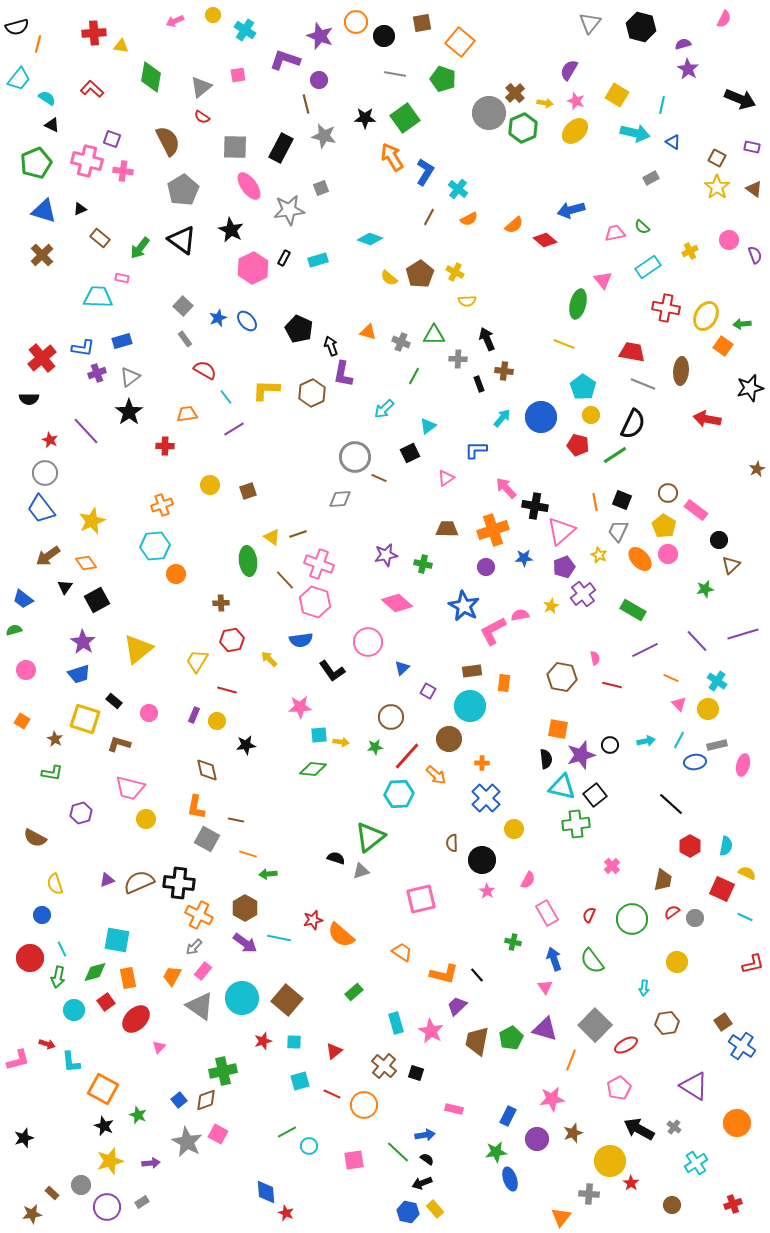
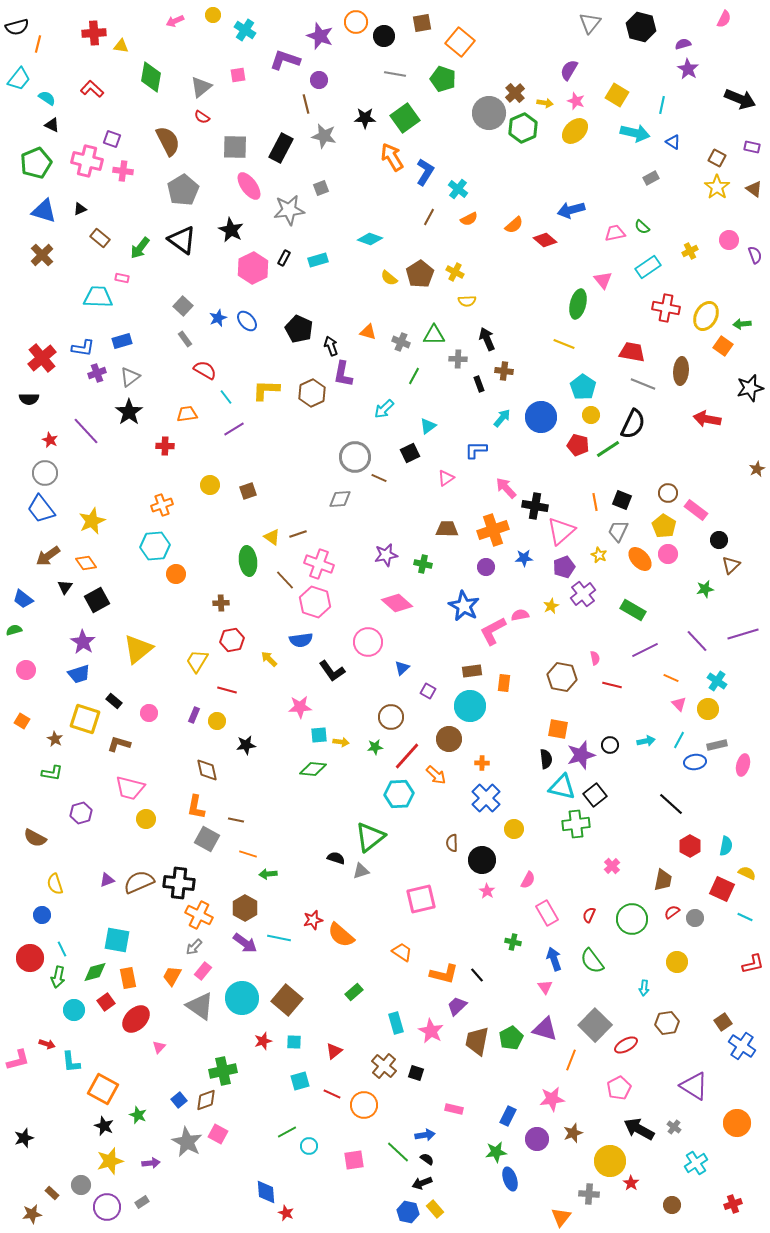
green line at (615, 455): moved 7 px left, 6 px up
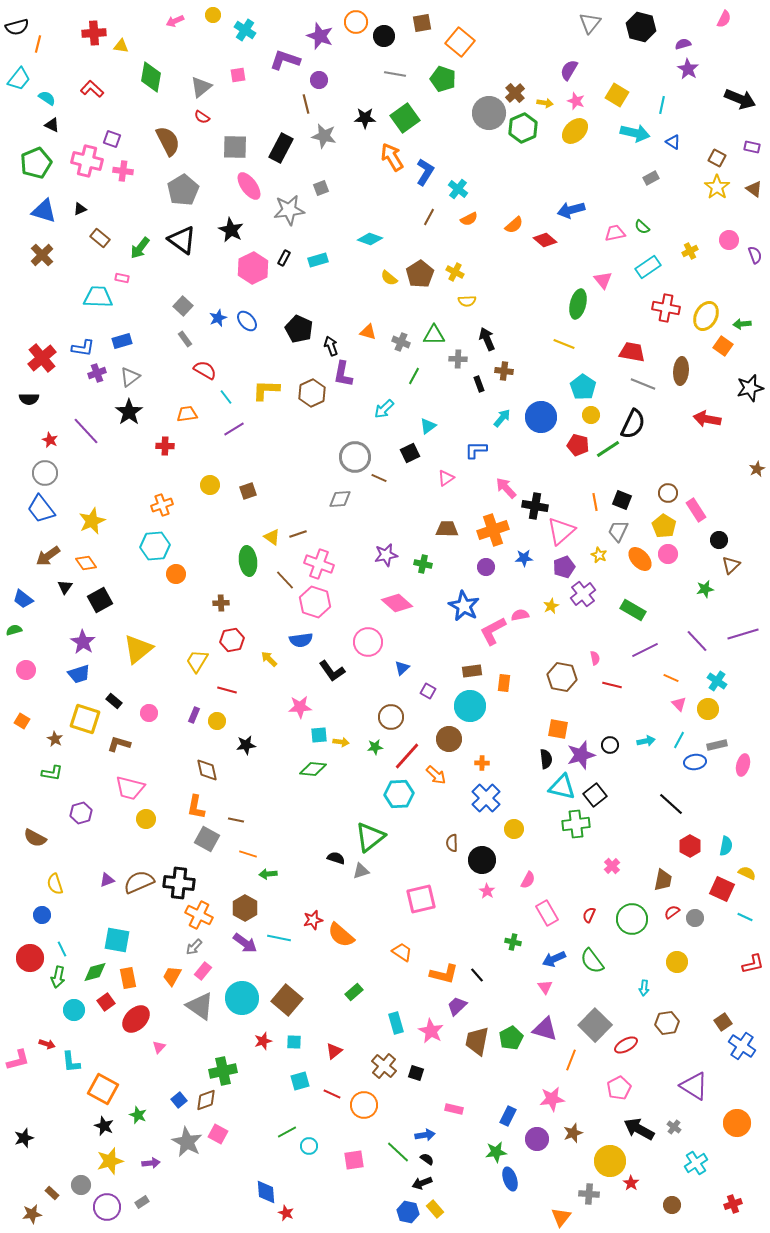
pink rectangle at (696, 510): rotated 20 degrees clockwise
black square at (97, 600): moved 3 px right
blue arrow at (554, 959): rotated 95 degrees counterclockwise
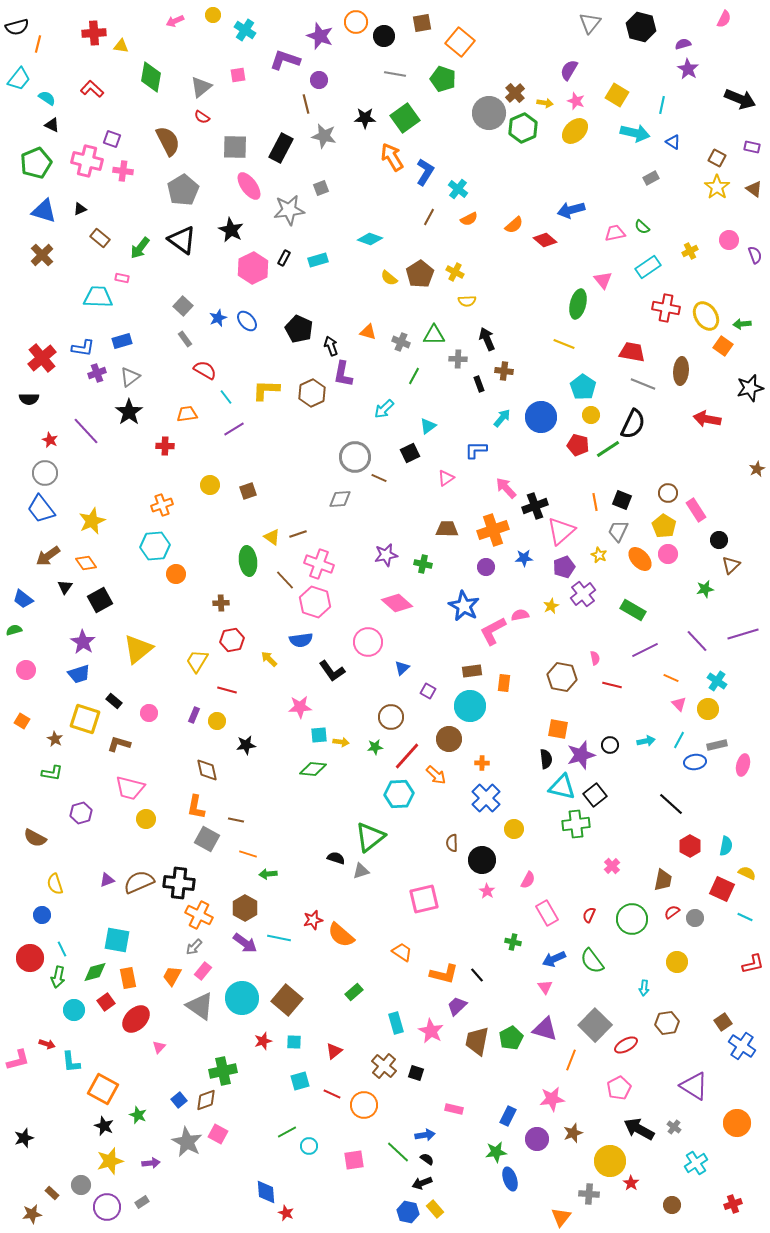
yellow ellipse at (706, 316): rotated 60 degrees counterclockwise
black cross at (535, 506): rotated 30 degrees counterclockwise
pink square at (421, 899): moved 3 px right
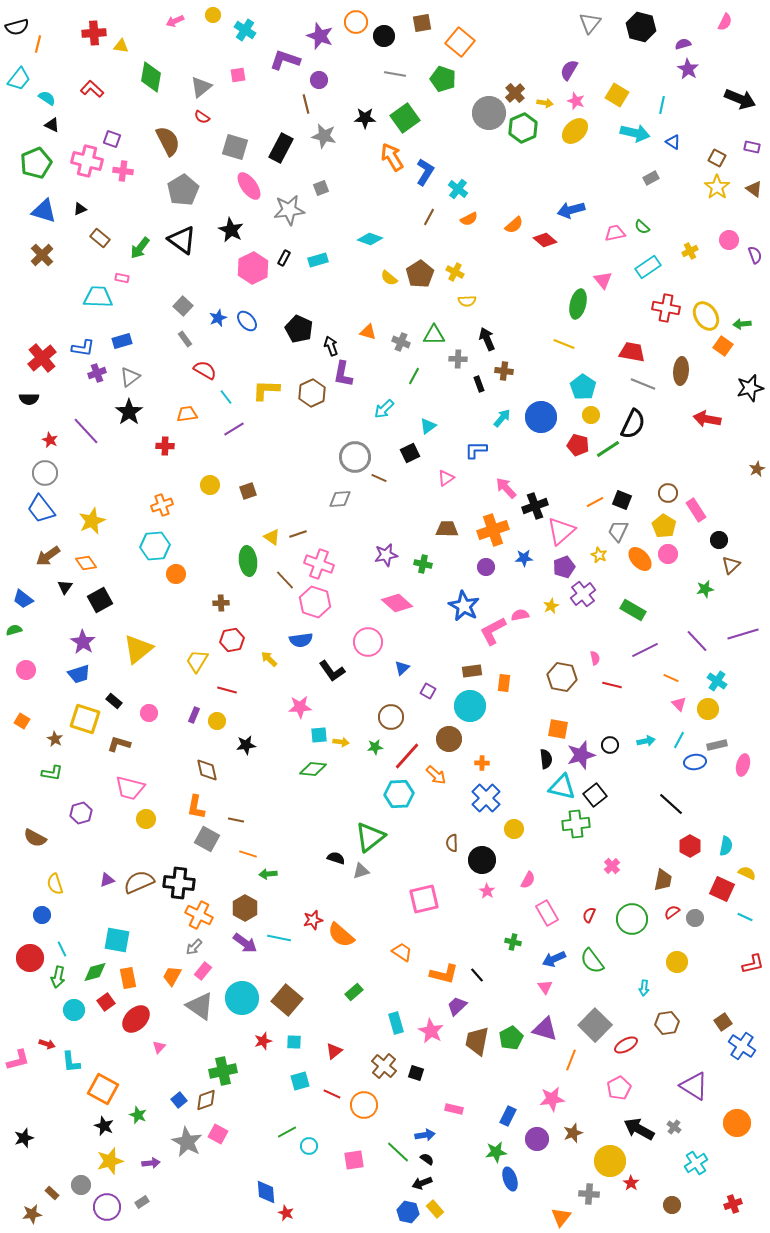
pink semicircle at (724, 19): moved 1 px right, 3 px down
gray square at (235, 147): rotated 16 degrees clockwise
orange line at (595, 502): rotated 72 degrees clockwise
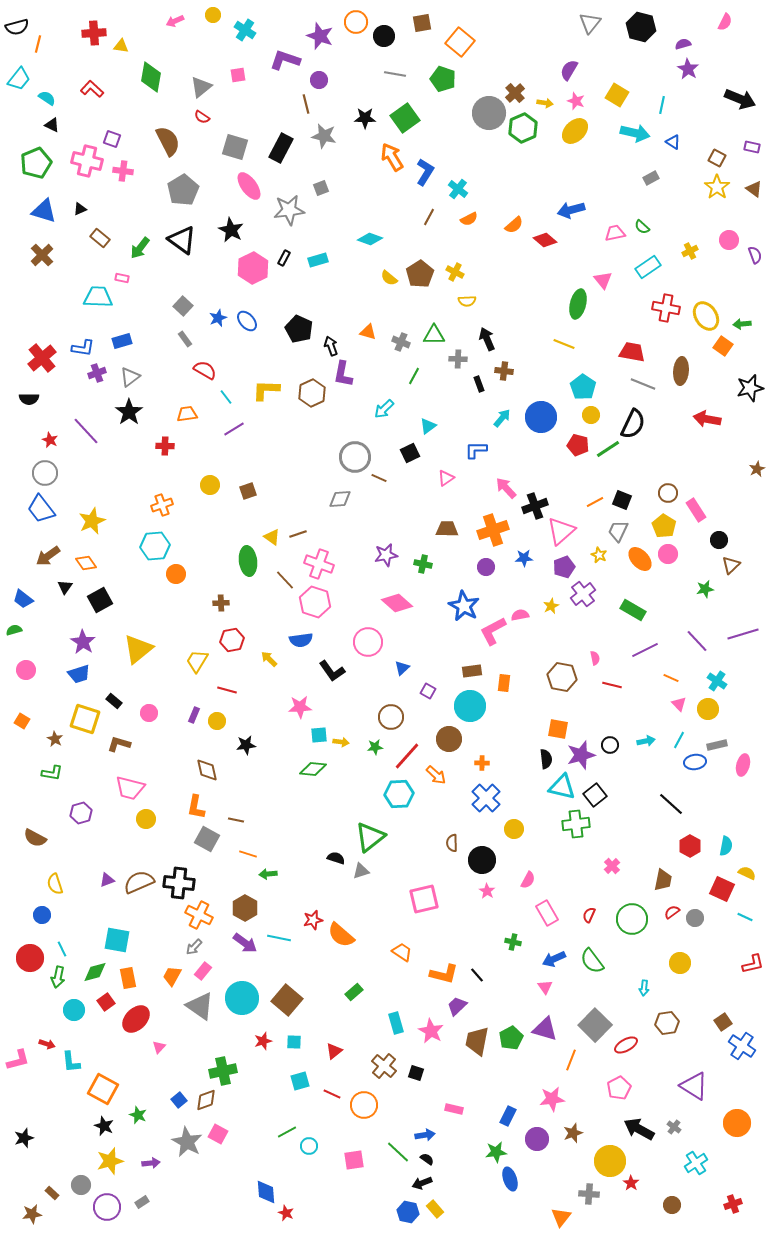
yellow circle at (677, 962): moved 3 px right, 1 px down
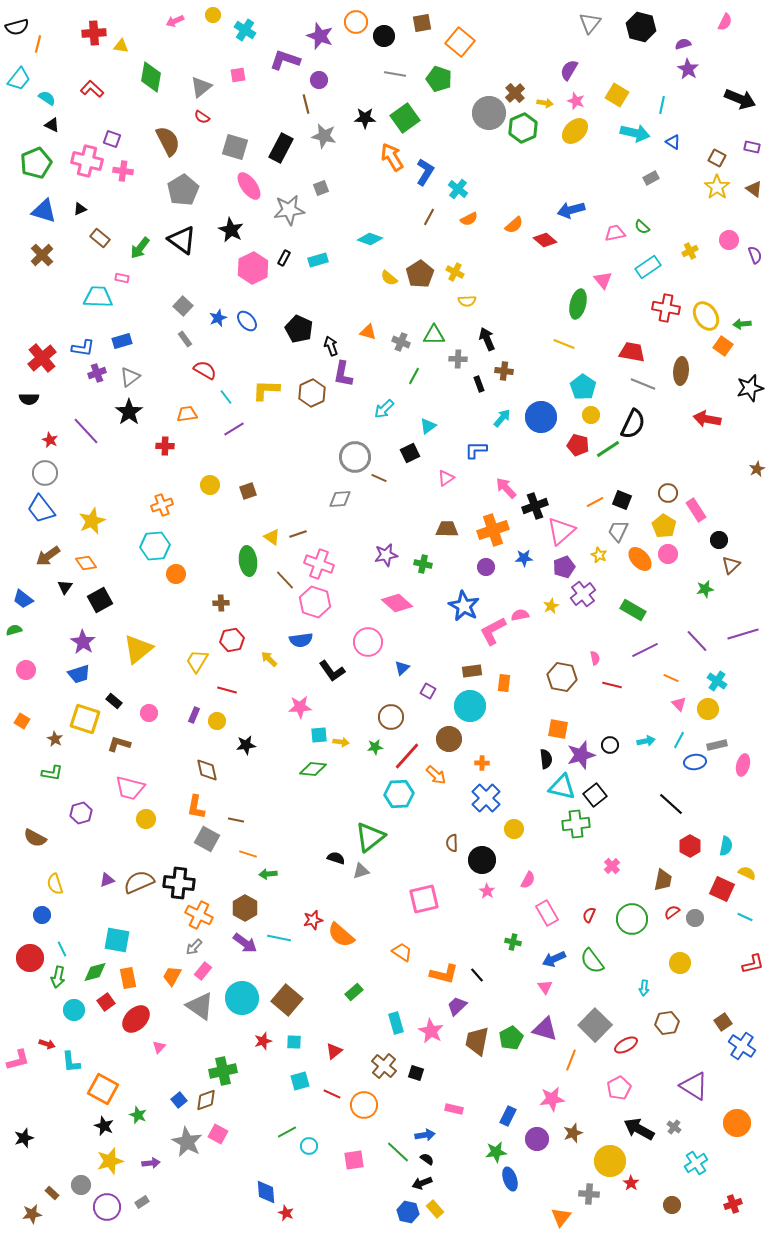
green pentagon at (443, 79): moved 4 px left
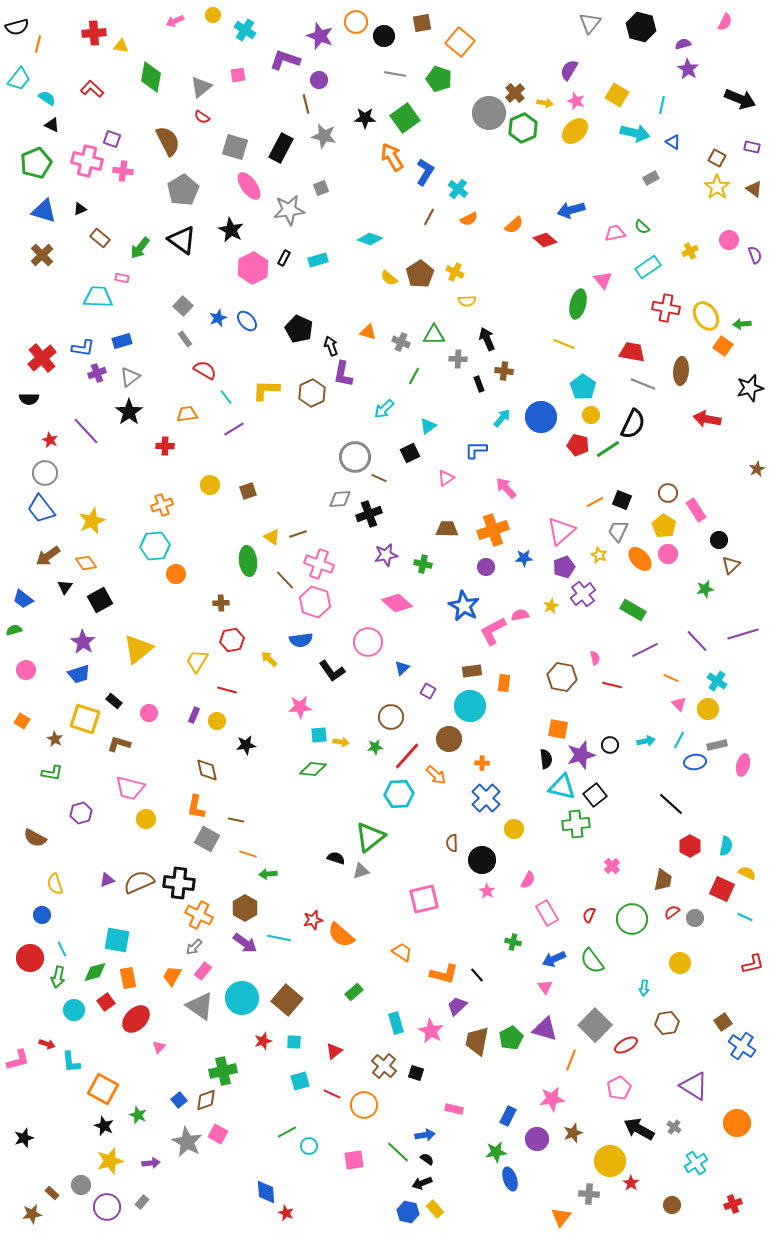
black cross at (535, 506): moved 166 px left, 8 px down
gray rectangle at (142, 1202): rotated 16 degrees counterclockwise
